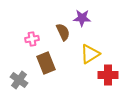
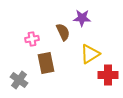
brown rectangle: rotated 10 degrees clockwise
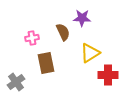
pink cross: moved 1 px up
yellow triangle: moved 1 px up
gray cross: moved 3 px left, 2 px down; rotated 18 degrees clockwise
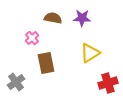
brown semicircle: moved 10 px left, 14 px up; rotated 54 degrees counterclockwise
pink cross: rotated 32 degrees counterclockwise
red cross: moved 8 px down; rotated 18 degrees counterclockwise
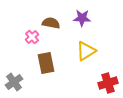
brown semicircle: moved 2 px left, 5 px down
pink cross: moved 1 px up
yellow triangle: moved 4 px left, 2 px up
gray cross: moved 2 px left
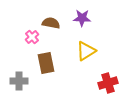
gray cross: moved 5 px right, 1 px up; rotated 36 degrees clockwise
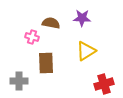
pink cross: rotated 32 degrees counterclockwise
brown rectangle: rotated 10 degrees clockwise
red cross: moved 4 px left, 1 px down
